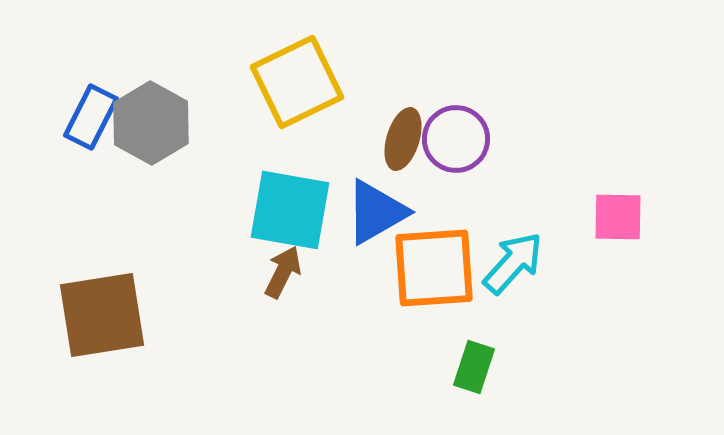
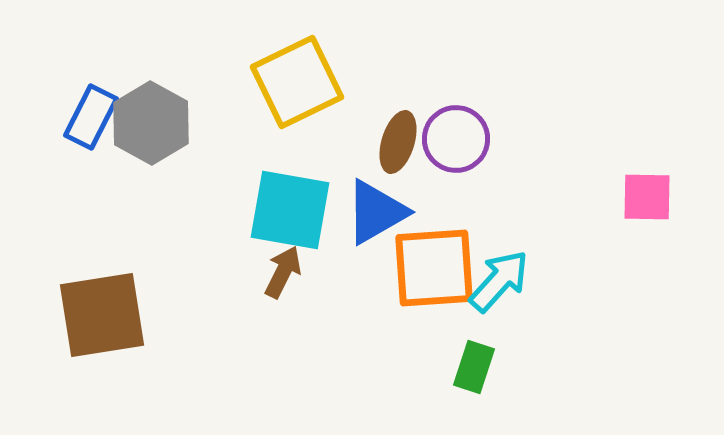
brown ellipse: moved 5 px left, 3 px down
pink square: moved 29 px right, 20 px up
cyan arrow: moved 14 px left, 18 px down
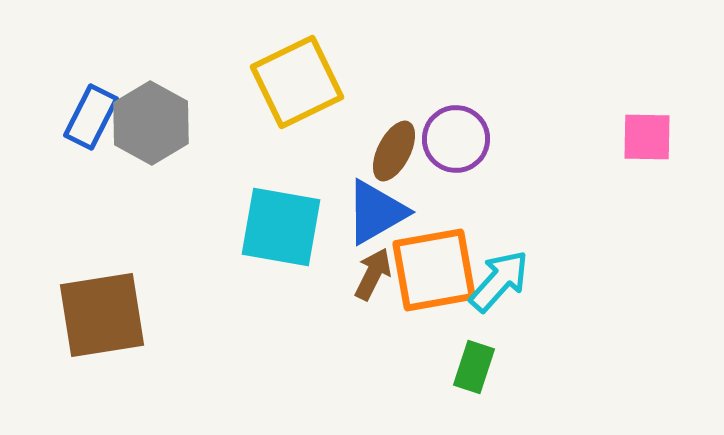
brown ellipse: moved 4 px left, 9 px down; rotated 10 degrees clockwise
pink square: moved 60 px up
cyan square: moved 9 px left, 17 px down
orange square: moved 2 px down; rotated 6 degrees counterclockwise
brown arrow: moved 90 px right, 2 px down
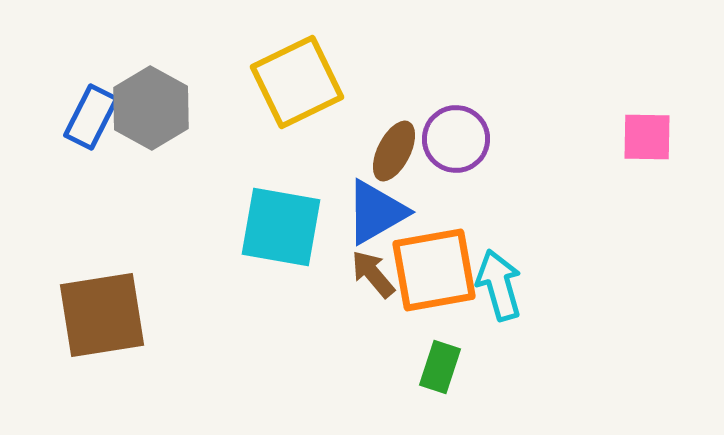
gray hexagon: moved 15 px up
brown arrow: rotated 66 degrees counterclockwise
cyan arrow: moved 4 px down; rotated 58 degrees counterclockwise
green rectangle: moved 34 px left
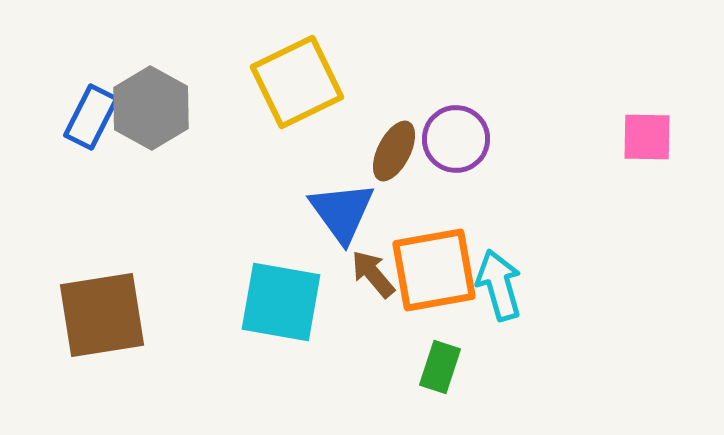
blue triangle: moved 34 px left; rotated 36 degrees counterclockwise
cyan square: moved 75 px down
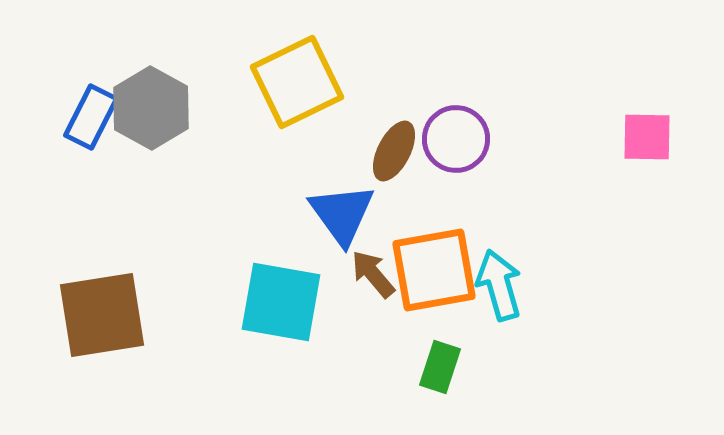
blue triangle: moved 2 px down
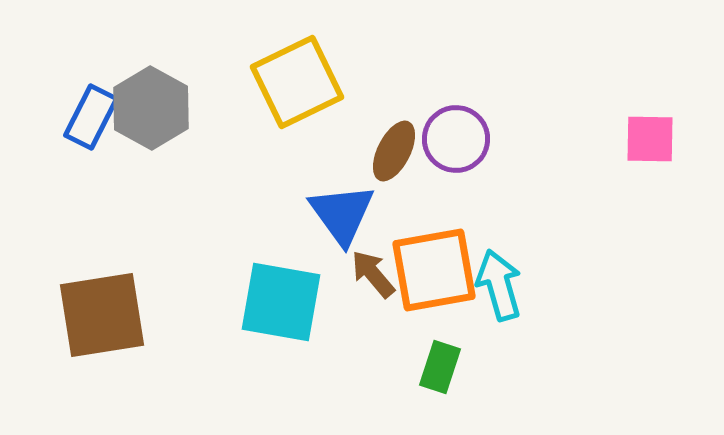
pink square: moved 3 px right, 2 px down
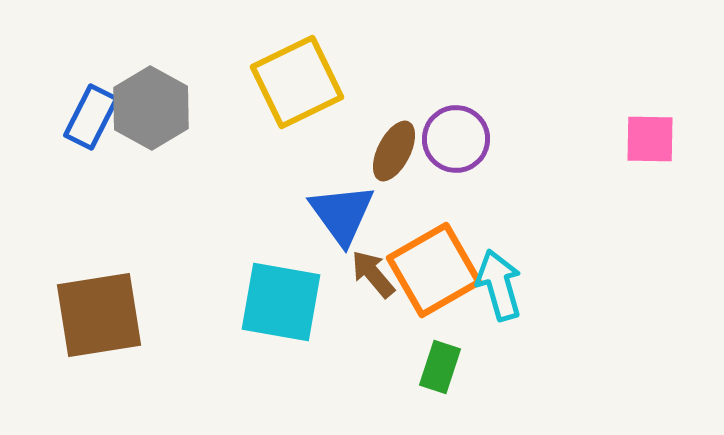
orange square: rotated 20 degrees counterclockwise
brown square: moved 3 px left
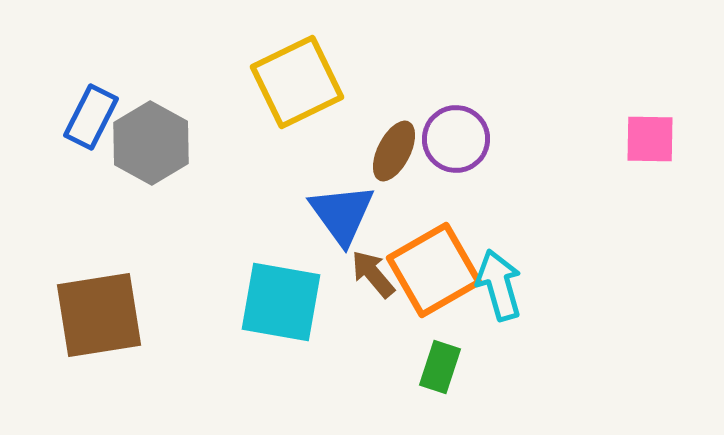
gray hexagon: moved 35 px down
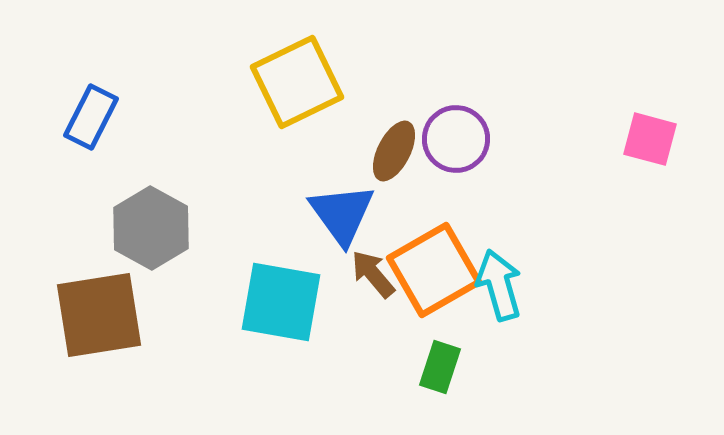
pink square: rotated 14 degrees clockwise
gray hexagon: moved 85 px down
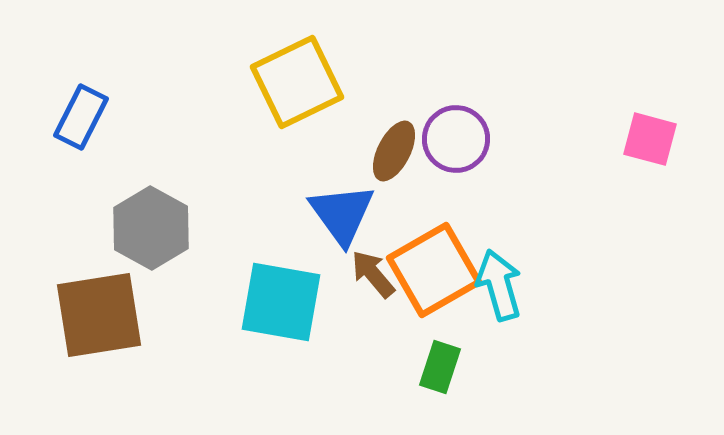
blue rectangle: moved 10 px left
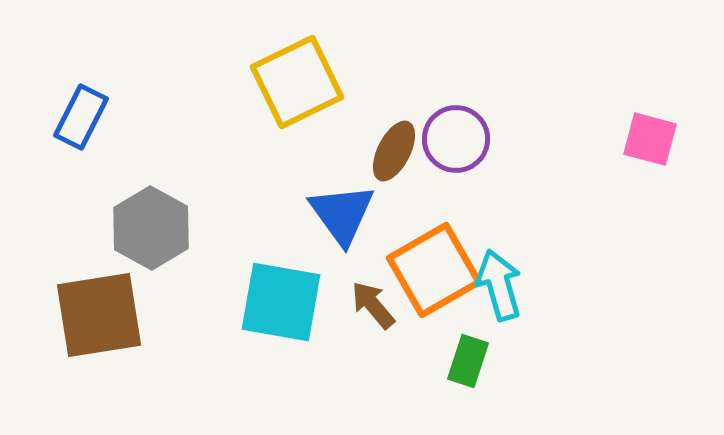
brown arrow: moved 31 px down
green rectangle: moved 28 px right, 6 px up
